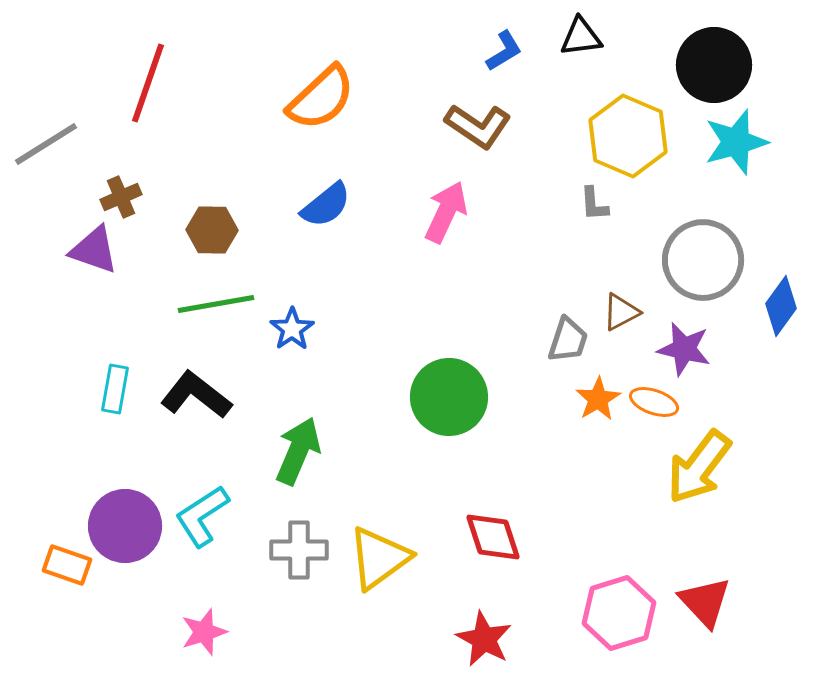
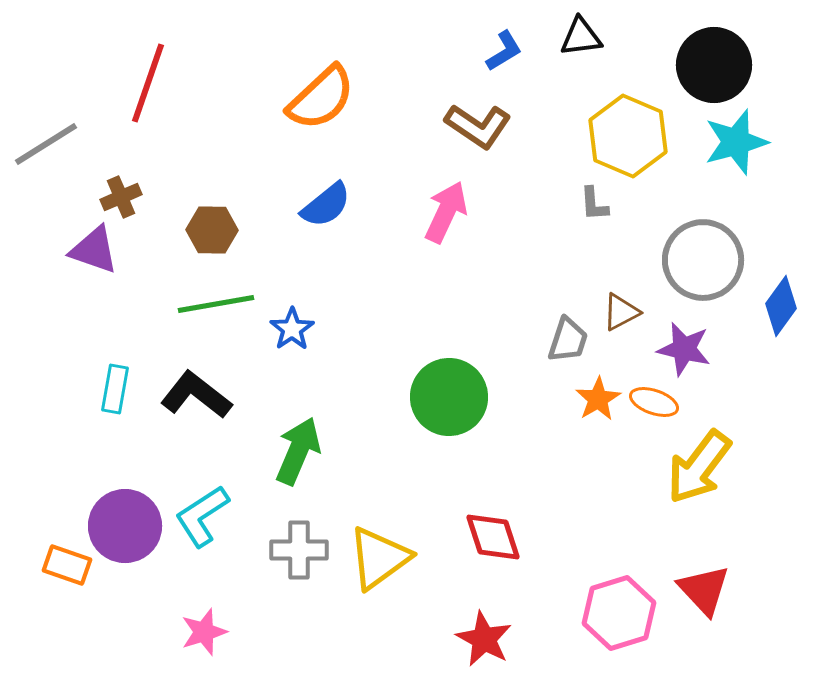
red triangle: moved 1 px left, 12 px up
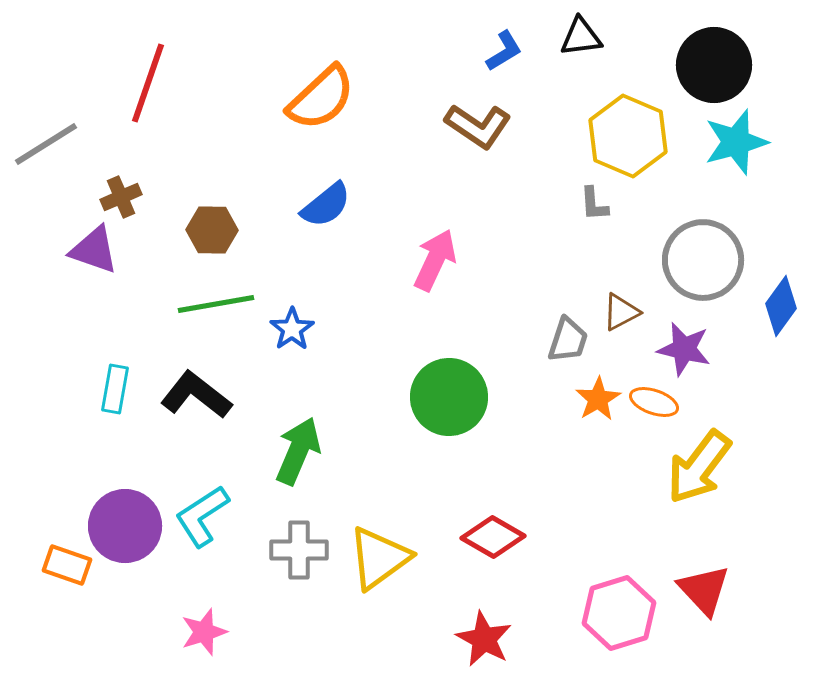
pink arrow: moved 11 px left, 48 px down
red diamond: rotated 42 degrees counterclockwise
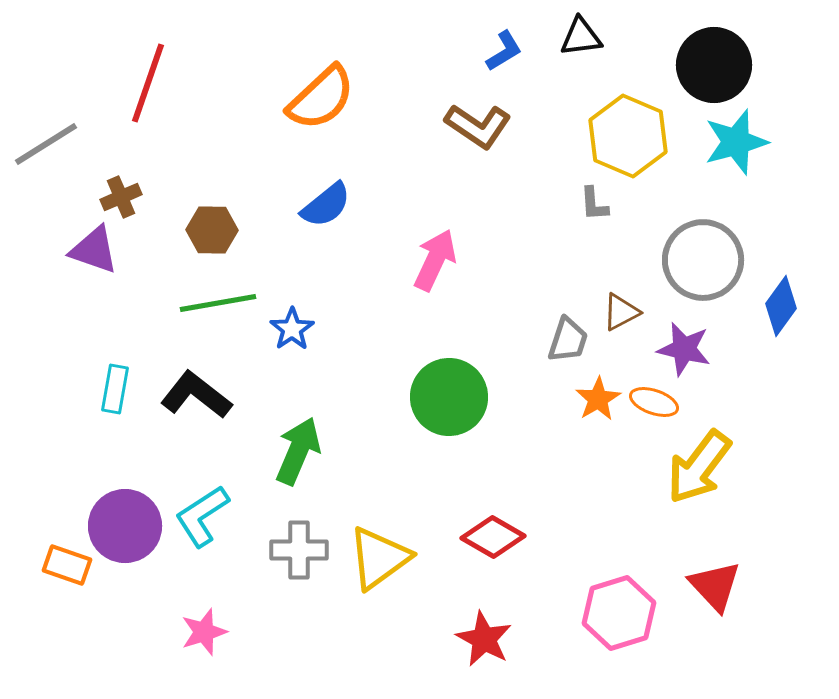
green line: moved 2 px right, 1 px up
red triangle: moved 11 px right, 4 px up
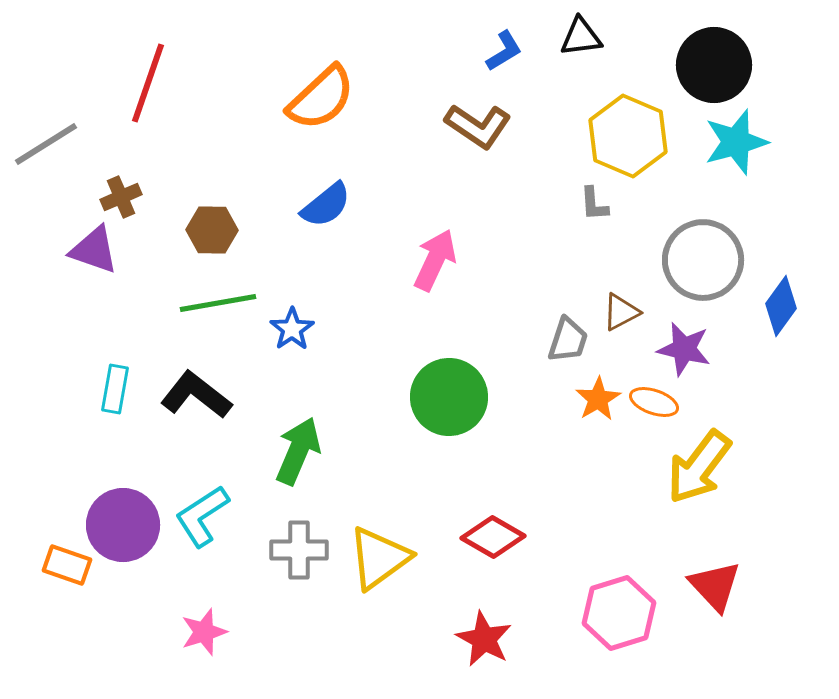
purple circle: moved 2 px left, 1 px up
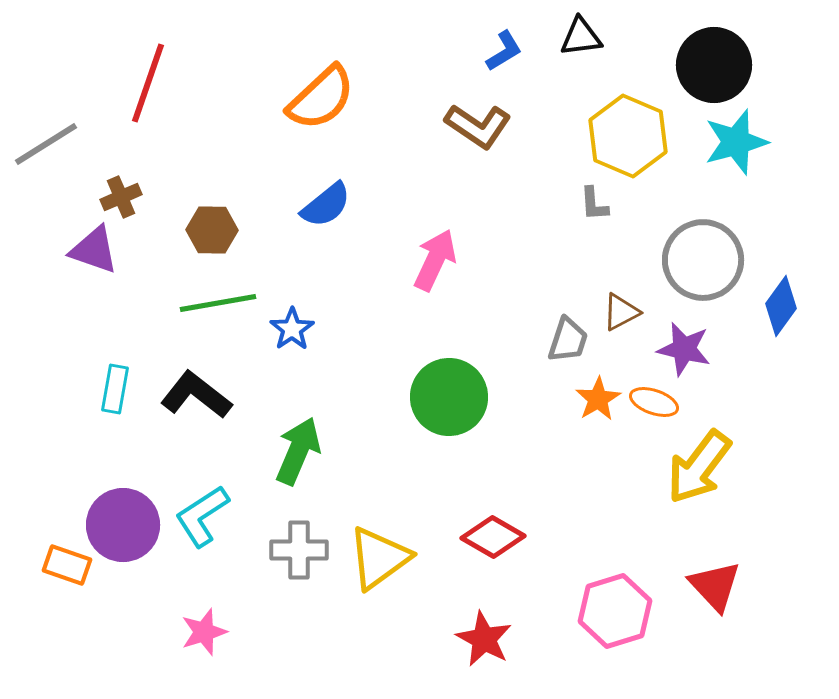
pink hexagon: moved 4 px left, 2 px up
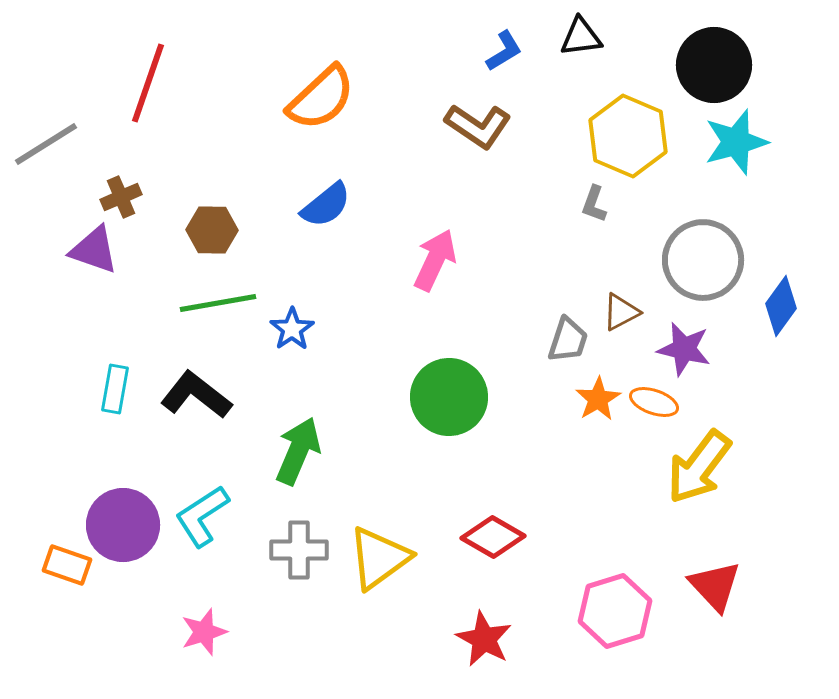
gray L-shape: rotated 24 degrees clockwise
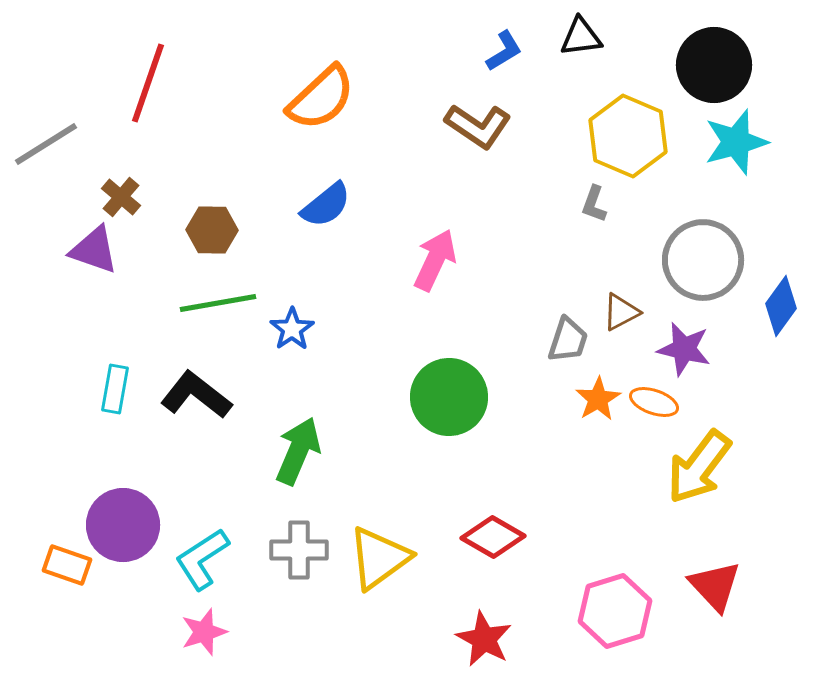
brown cross: rotated 27 degrees counterclockwise
cyan L-shape: moved 43 px down
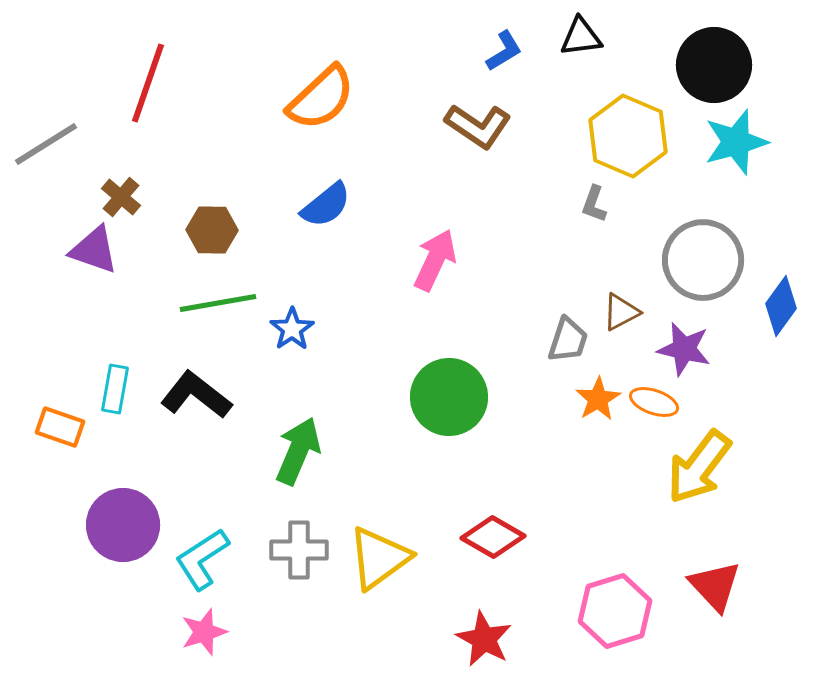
orange rectangle: moved 7 px left, 138 px up
